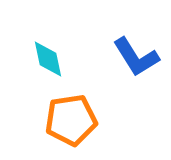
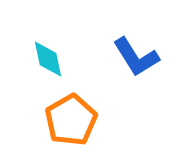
orange pentagon: rotated 21 degrees counterclockwise
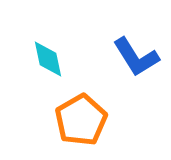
orange pentagon: moved 10 px right
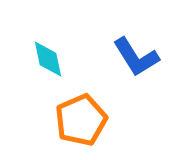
orange pentagon: rotated 6 degrees clockwise
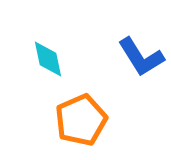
blue L-shape: moved 5 px right
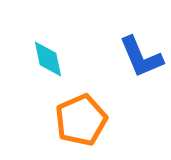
blue L-shape: rotated 9 degrees clockwise
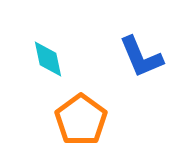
orange pentagon: rotated 12 degrees counterclockwise
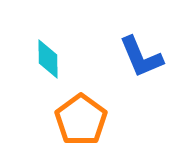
cyan diamond: rotated 12 degrees clockwise
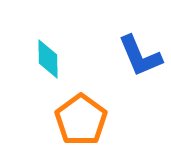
blue L-shape: moved 1 px left, 1 px up
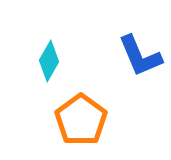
cyan diamond: moved 1 px right, 2 px down; rotated 30 degrees clockwise
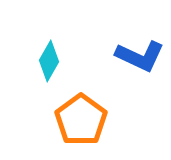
blue L-shape: rotated 42 degrees counterclockwise
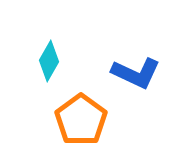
blue L-shape: moved 4 px left, 17 px down
